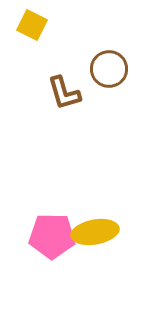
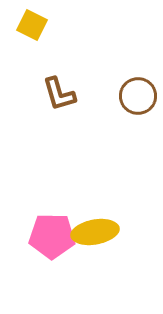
brown circle: moved 29 px right, 27 px down
brown L-shape: moved 5 px left, 1 px down
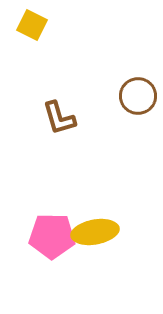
brown L-shape: moved 24 px down
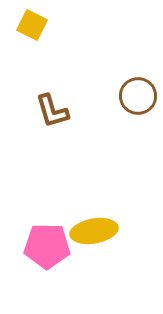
brown L-shape: moved 7 px left, 7 px up
yellow ellipse: moved 1 px left, 1 px up
pink pentagon: moved 5 px left, 10 px down
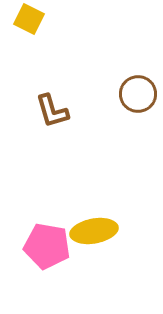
yellow square: moved 3 px left, 6 px up
brown circle: moved 2 px up
pink pentagon: rotated 9 degrees clockwise
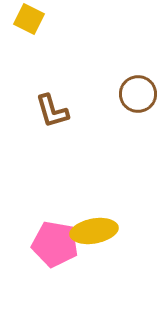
pink pentagon: moved 8 px right, 2 px up
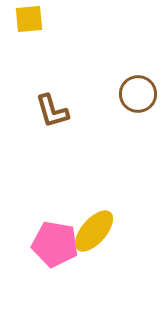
yellow square: rotated 32 degrees counterclockwise
yellow ellipse: rotated 39 degrees counterclockwise
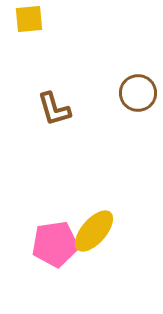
brown circle: moved 1 px up
brown L-shape: moved 2 px right, 2 px up
pink pentagon: rotated 18 degrees counterclockwise
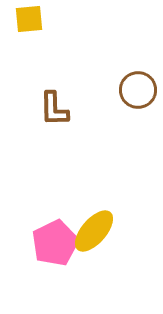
brown circle: moved 3 px up
brown L-shape: rotated 15 degrees clockwise
pink pentagon: moved 1 px up; rotated 18 degrees counterclockwise
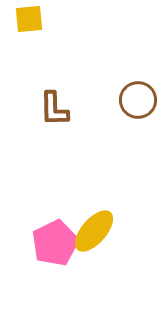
brown circle: moved 10 px down
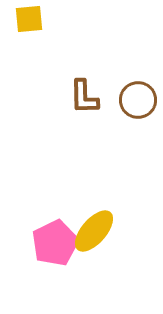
brown L-shape: moved 30 px right, 12 px up
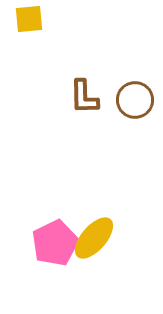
brown circle: moved 3 px left
yellow ellipse: moved 7 px down
